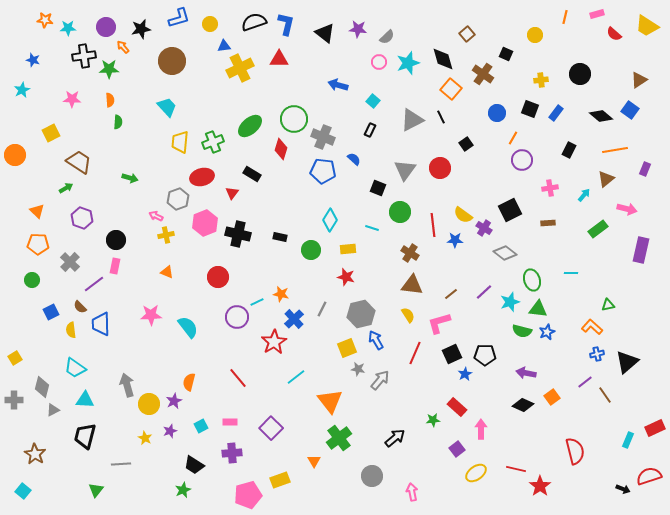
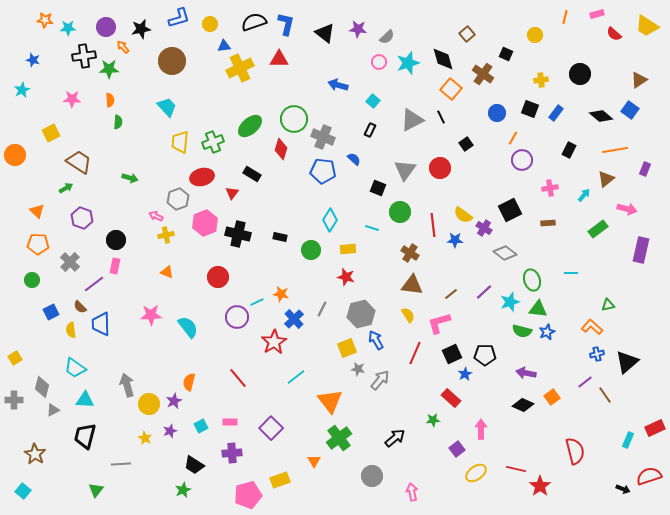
red rectangle at (457, 407): moved 6 px left, 9 px up
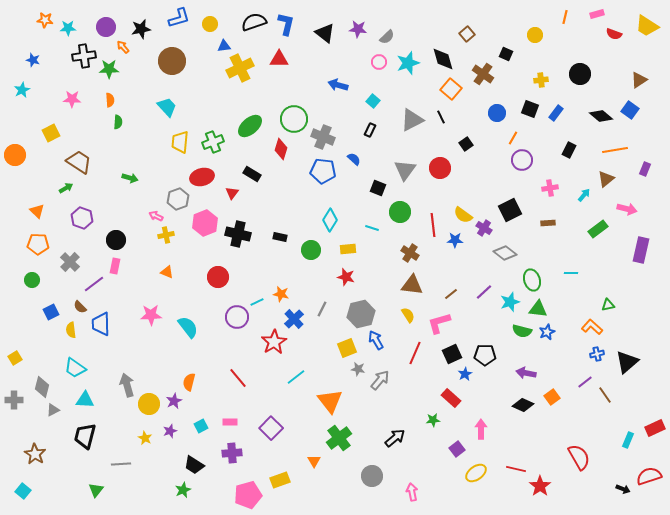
red semicircle at (614, 34): rotated 21 degrees counterclockwise
red semicircle at (575, 451): moved 4 px right, 6 px down; rotated 16 degrees counterclockwise
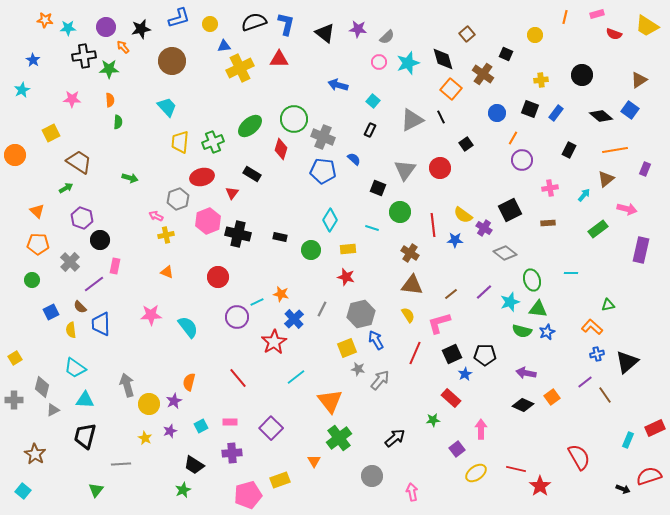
blue star at (33, 60): rotated 16 degrees clockwise
black circle at (580, 74): moved 2 px right, 1 px down
pink hexagon at (205, 223): moved 3 px right, 2 px up
black circle at (116, 240): moved 16 px left
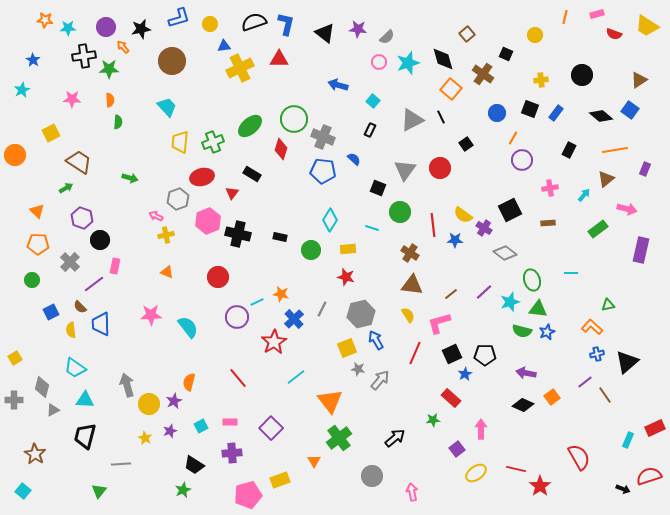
green triangle at (96, 490): moved 3 px right, 1 px down
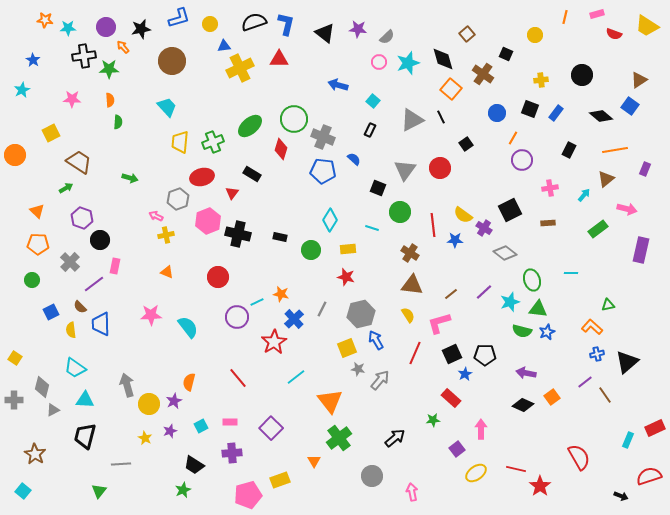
blue square at (630, 110): moved 4 px up
yellow square at (15, 358): rotated 24 degrees counterclockwise
black arrow at (623, 489): moved 2 px left, 7 px down
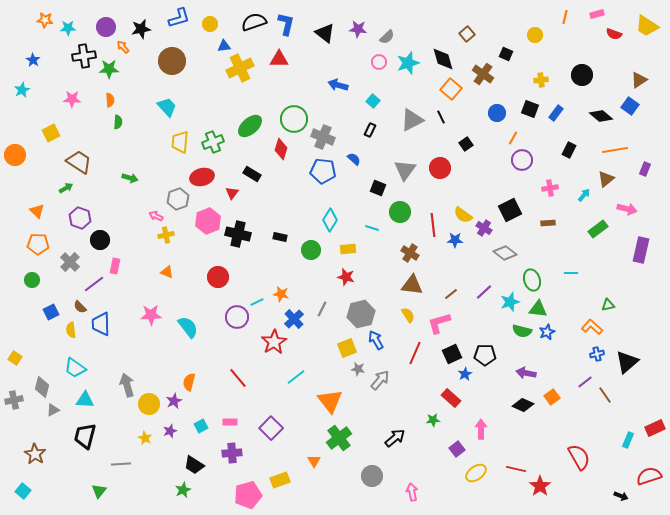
purple hexagon at (82, 218): moved 2 px left
gray cross at (14, 400): rotated 12 degrees counterclockwise
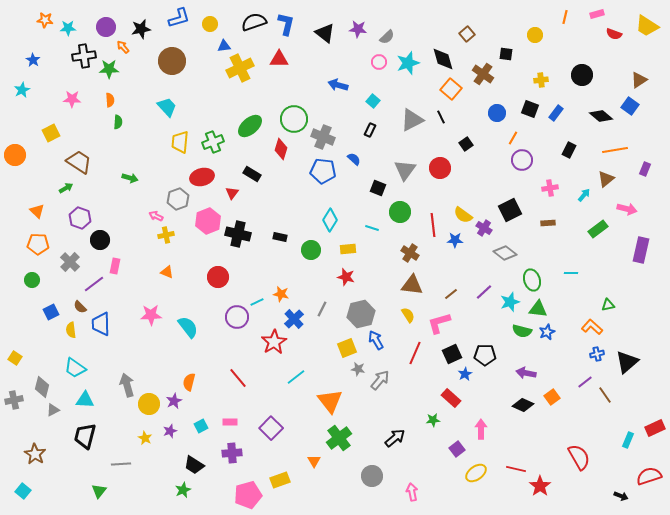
black square at (506, 54): rotated 16 degrees counterclockwise
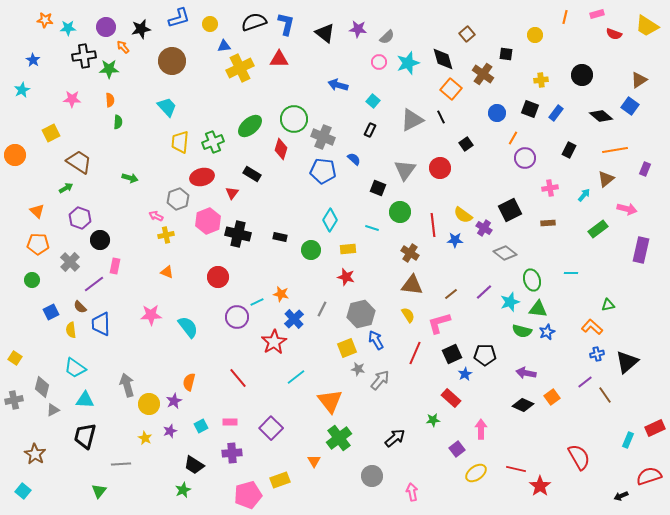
purple circle at (522, 160): moved 3 px right, 2 px up
black arrow at (621, 496): rotated 136 degrees clockwise
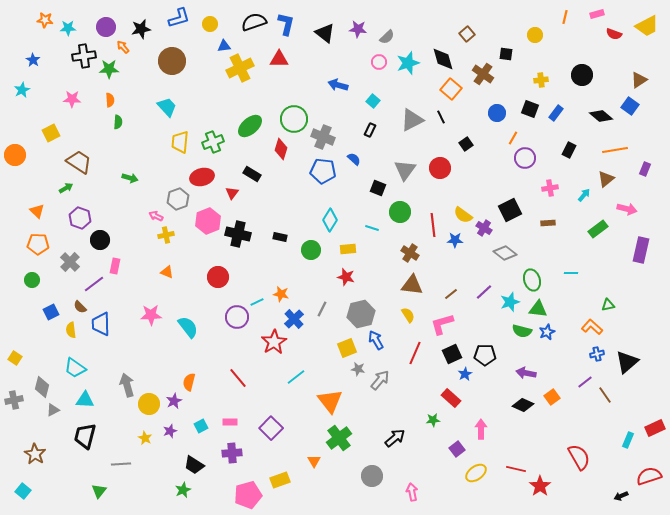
yellow trapezoid at (647, 26): rotated 60 degrees counterclockwise
pink L-shape at (439, 323): moved 3 px right, 1 px down
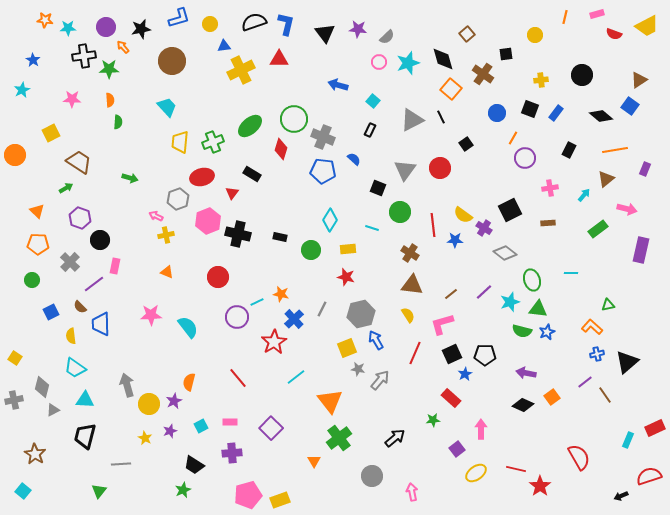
black triangle at (325, 33): rotated 15 degrees clockwise
black square at (506, 54): rotated 16 degrees counterclockwise
yellow cross at (240, 68): moved 1 px right, 2 px down
yellow semicircle at (71, 330): moved 6 px down
yellow rectangle at (280, 480): moved 20 px down
